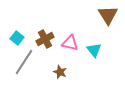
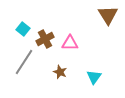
cyan square: moved 6 px right, 9 px up
pink triangle: rotated 12 degrees counterclockwise
cyan triangle: moved 27 px down; rotated 14 degrees clockwise
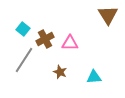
gray line: moved 2 px up
cyan triangle: rotated 49 degrees clockwise
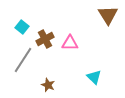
cyan square: moved 1 px left, 2 px up
gray line: moved 1 px left
brown star: moved 12 px left, 13 px down
cyan triangle: rotated 49 degrees clockwise
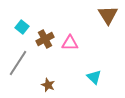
gray line: moved 5 px left, 3 px down
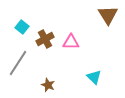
pink triangle: moved 1 px right, 1 px up
